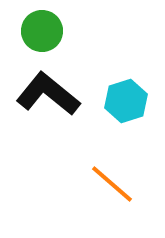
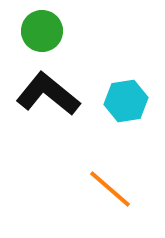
cyan hexagon: rotated 9 degrees clockwise
orange line: moved 2 px left, 5 px down
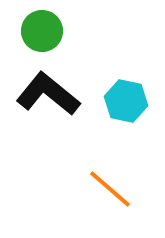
cyan hexagon: rotated 21 degrees clockwise
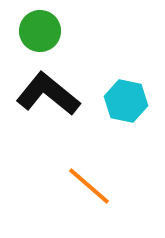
green circle: moved 2 px left
orange line: moved 21 px left, 3 px up
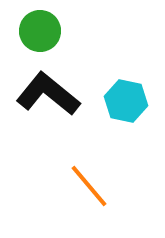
orange line: rotated 9 degrees clockwise
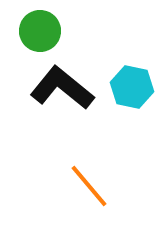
black L-shape: moved 14 px right, 6 px up
cyan hexagon: moved 6 px right, 14 px up
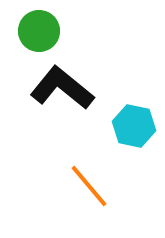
green circle: moved 1 px left
cyan hexagon: moved 2 px right, 39 px down
